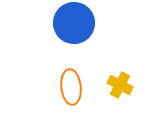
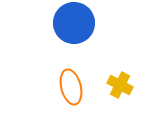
orange ellipse: rotated 8 degrees counterclockwise
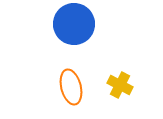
blue circle: moved 1 px down
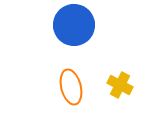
blue circle: moved 1 px down
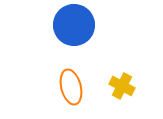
yellow cross: moved 2 px right, 1 px down
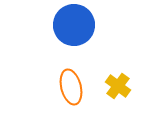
yellow cross: moved 4 px left; rotated 10 degrees clockwise
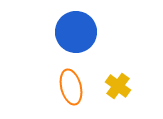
blue circle: moved 2 px right, 7 px down
